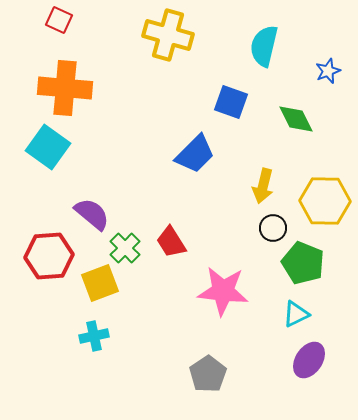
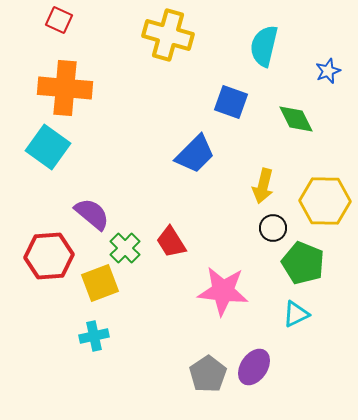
purple ellipse: moved 55 px left, 7 px down
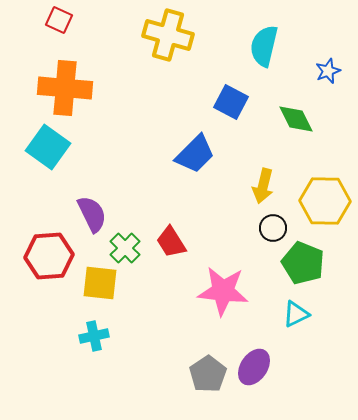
blue square: rotated 8 degrees clockwise
purple semicircle: rotated 24 degrees clockwise
yellow square: rotated 27 degrees clockwise
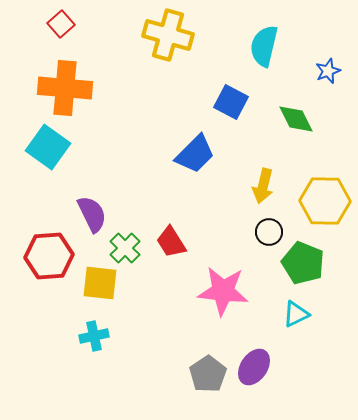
red square: moved 2 px right, 4 px down; rotated 24 degrees clockwise
black circle: moved 4 px left, 4 px down
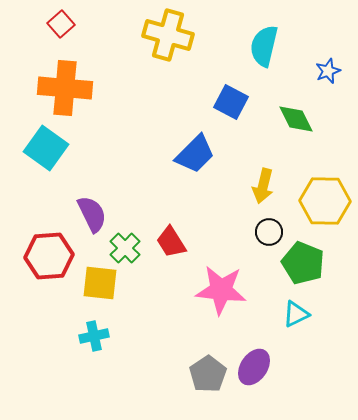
cyan square: moved 2 px left, 1 px down
pink star: moved 2 px left, 1 px up
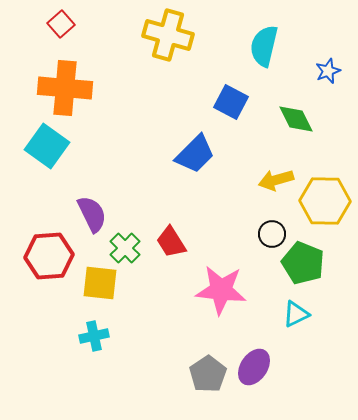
cyan square: moved 1 px right, 2 px up
yellow arrow: moved 13 px right, 6 px up; rotated 60 degrees clockwise
black circle: moved 3 px right, 2 px down
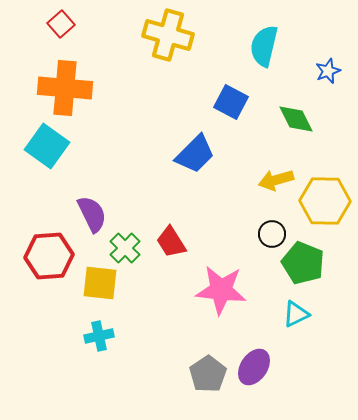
cyan cross: moved 5 px right
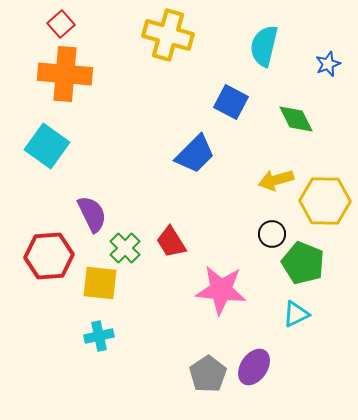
blue star: moved 7 px up
orange cross: moved 14 px up
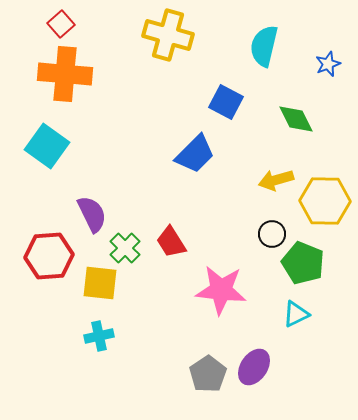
blue square: moved 5 px left
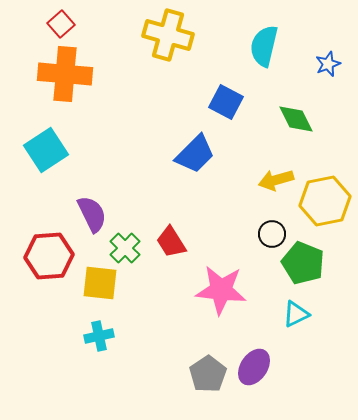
cyan square: moved 1 px left, 4 px down; rotated 21 degrees clockwise
yellow hexagon: rotated 12 degrees counterclockwise
